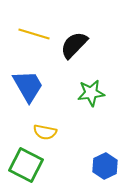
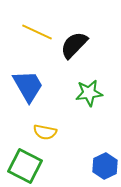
yellow line: moved 3 px right, 2 px up; rotated 8 degrees clockwise
green star: moved 2 px left
green square: moved 1 px left, 1 px down
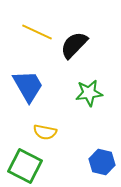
blue hexagon: moved 3 px left, 4 px up; rotated 20 degrees counterclockwise
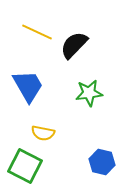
yellow semicircle: moved 2 px left, 1 px down
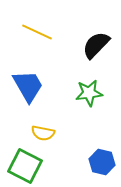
black semicircle: moved 22 px right
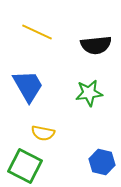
black semicircle: rotated 140 degrees counterclockwise
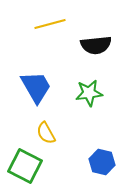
yellow line: moved 13 px right, 8 px up; rotated 40 degrees counterclockwise
blue trapezoid: moved 8 px right, 1 px down
yellow semicircle: moved 3 px right; rotated 50 degrees clockwise
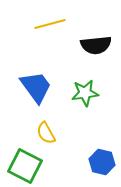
blue trapezoid: rotated 6 degrees counterclockwise
green star: moved 4 px left
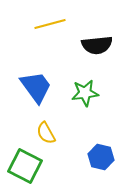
black semicircle: moved 1 px right
blue hexagon: moved 1 px left, 5 px up
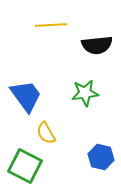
yellow line: moved 1 px right, 1 px down; rotated 12 degrees clockwise
blue trapezoid: moved 10 px left, 9 px down
